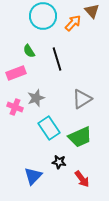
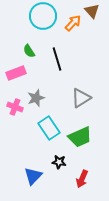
gray triangle: moved 1 px left, 1 px up
red arrow: rotated 60 degrees clockwise
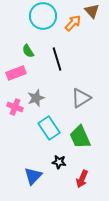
green semicircle: moved 1 px left
green trapezoid: rotated 90 degrees clockwise
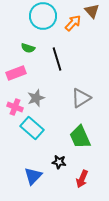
green semicircle: moved 3 px up; rotated 40 degrees counterclockwise
cyan rectangle: moved 17 px left; rotated 15 degrees counterclockwise
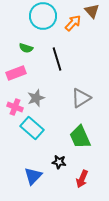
green semicircle: moved 2 px left
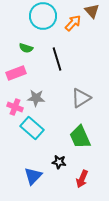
gray star: rotated 24 degrees clockwise
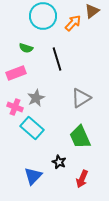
brown triangle: rotated 35 degrees clockwise
gray star: rotated 30 degrees counterclockwise
black star: rotated 16 degrees clockwise
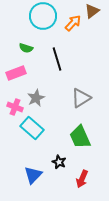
blue triangle: moved 1 px up
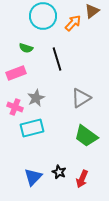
cyan rectangle: rotated 55 degrees counterclockwise
green trapezoid: moved 6 px right, 1 px up; rotated 30 degrees counterclockwise
black star: moved 10 px down
blue triangle: moved 2 px down
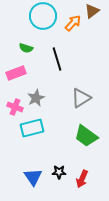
black star: rotated 24 degrees counterclockwise
blue triangle: rotated 18 degrees counterclockwise
